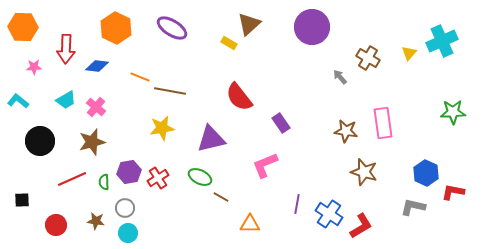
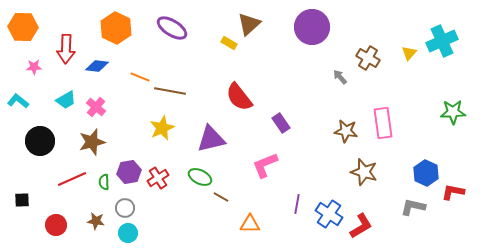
yellow star at (162, 128): rotated 15 degrees counterclockwise
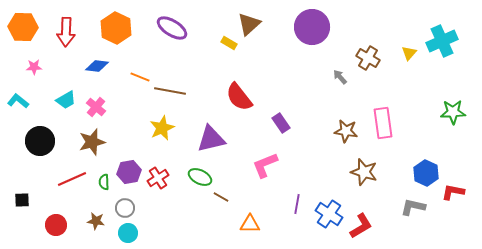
red arrow at (66, 49): moved 17 px up
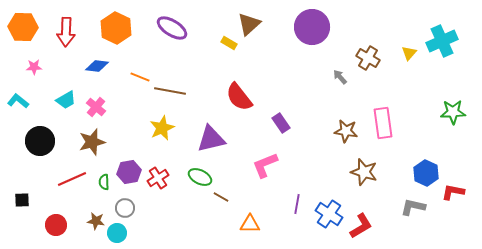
cyan circle at (128, 233): moved 11 px left
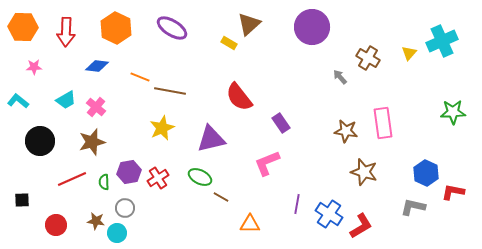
pink L-shape at (265, 165): moved 2 px right, 2 px up
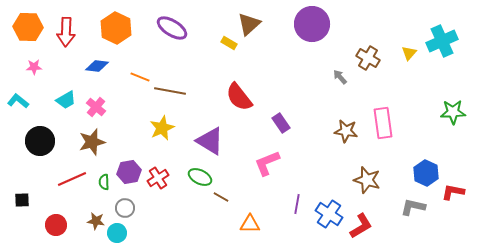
orange hexagon at (23, 27): moved 5 px right
purple circle at (312, 27): moved 3 px up
purple triangle at (211, 139): moved 1 px left, 2 px down; rotated 44 degrees clockwise
brown star at (364, 172): moved 3 px right, 8 px down
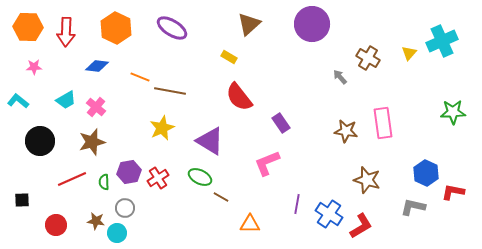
yellow rectangle at (229, 43): moved 14 px down
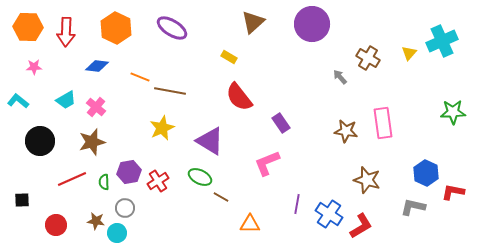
brown triangle at (249, 24): moved 4 px right, 2 px up
red cross at (158, 178): moved 3 px down
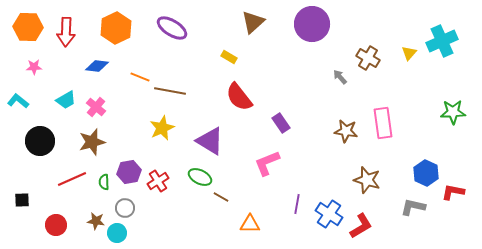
orange hexagon at (116, 28): rotated 8 degrees clockwise
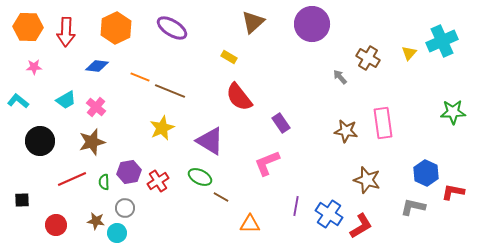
brown line at (170, 91): rotated 12 degrees clockwise
purple line at (297, 204): moved 1 px left, 2 px down
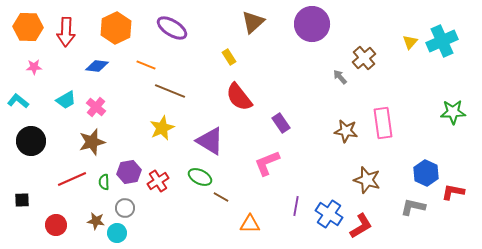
yellow triangle at (409, 53): moved 1 px right, 11 px up
yellow rectangle at (229, 57): rotated 28 degrees clockwise
brown cross at (368, 58): moved 4 px left; rotated 20 degrees clockwise
orange line at (140, 77): moved 6 px right, 12 px up
black circle at (40, 141): moved 9 px left
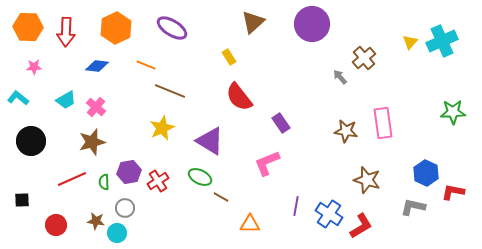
cyan L-shape at (18, 101): moved 3 px up
